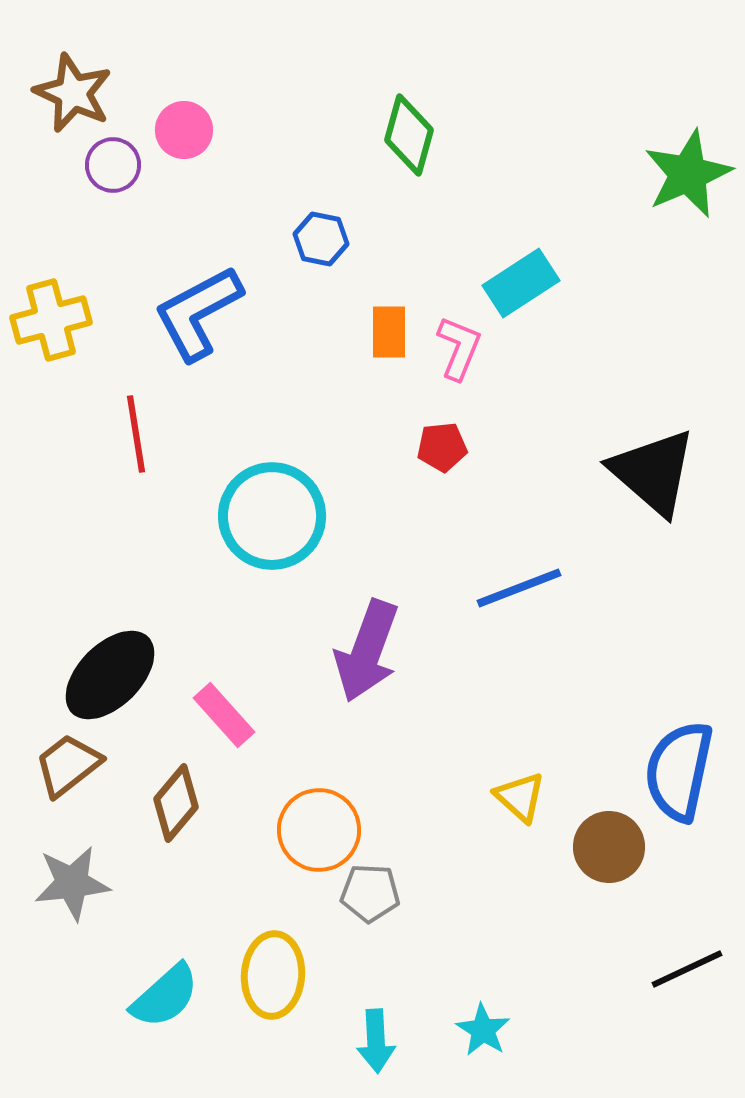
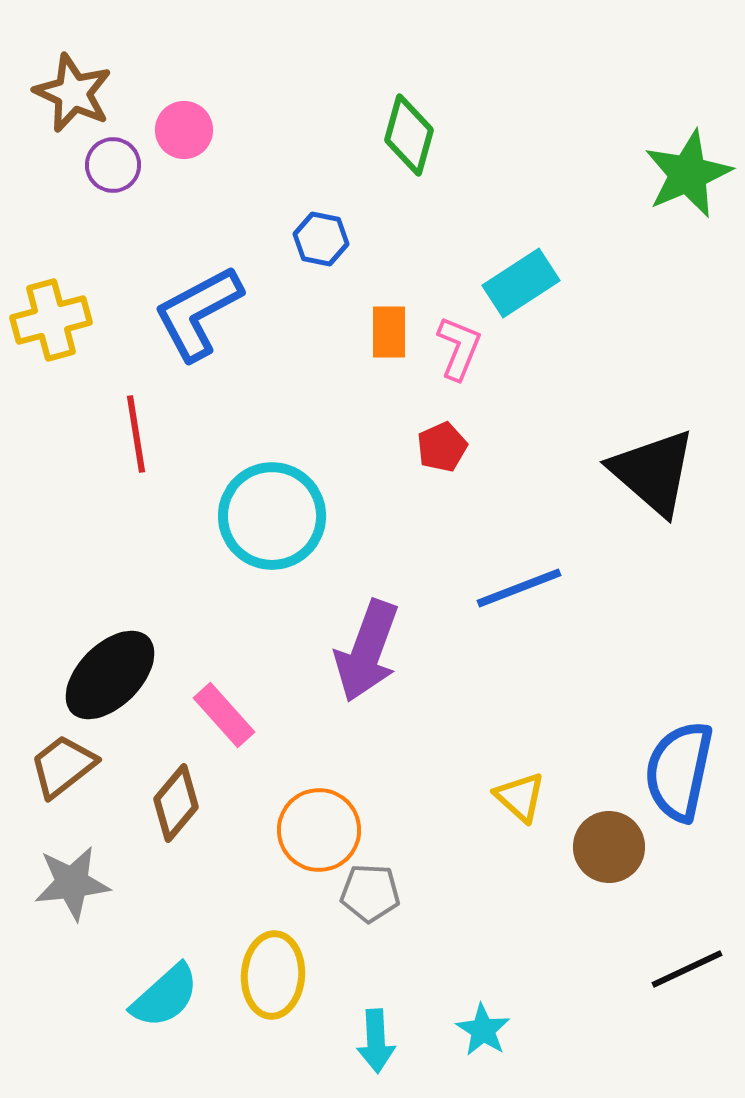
red pentagon: rotated 18 degrees counterclockwise
brown trapezoid: moved 5 px left, 1 px down
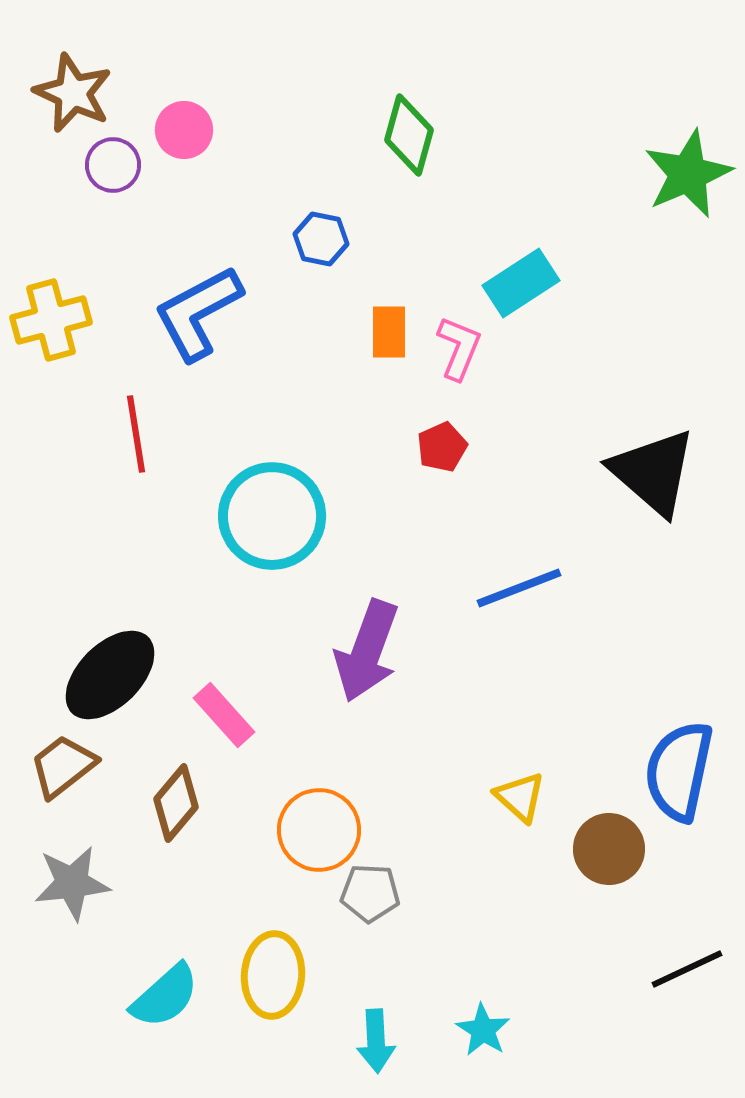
brown circle: moved 2 px down
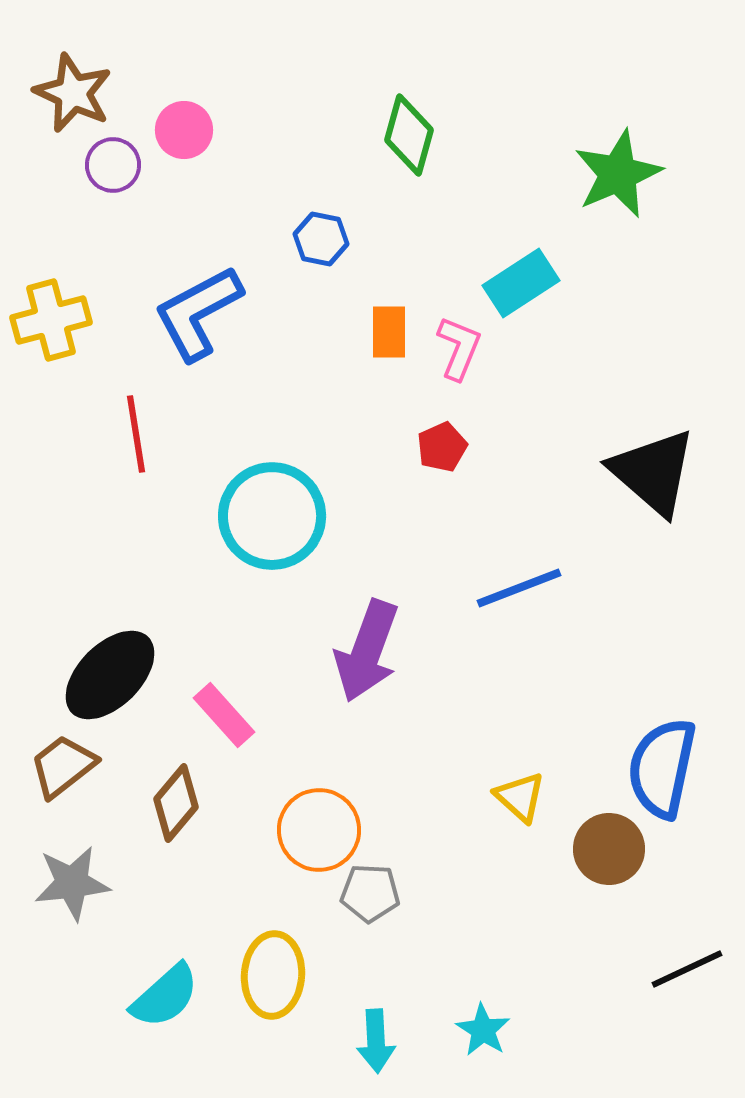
green star: moved 70 px left
blue semicircle: moved 17 px left, 3 px up
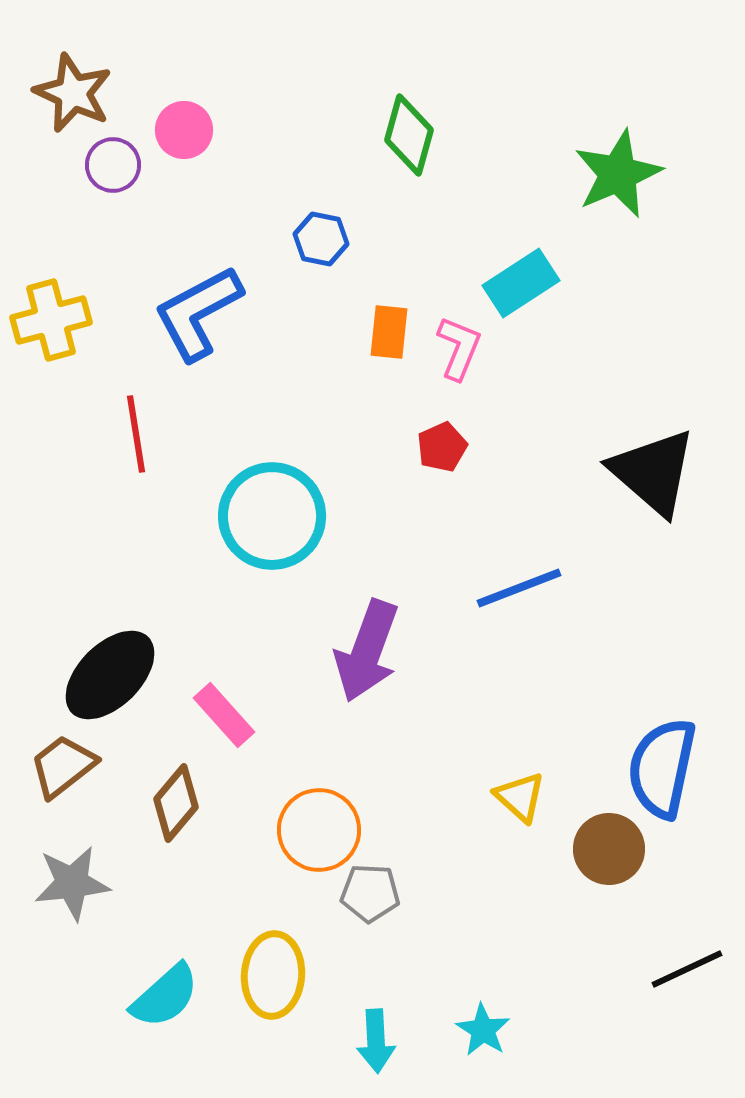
orange rectangle: rotated 6 degrees clockwise
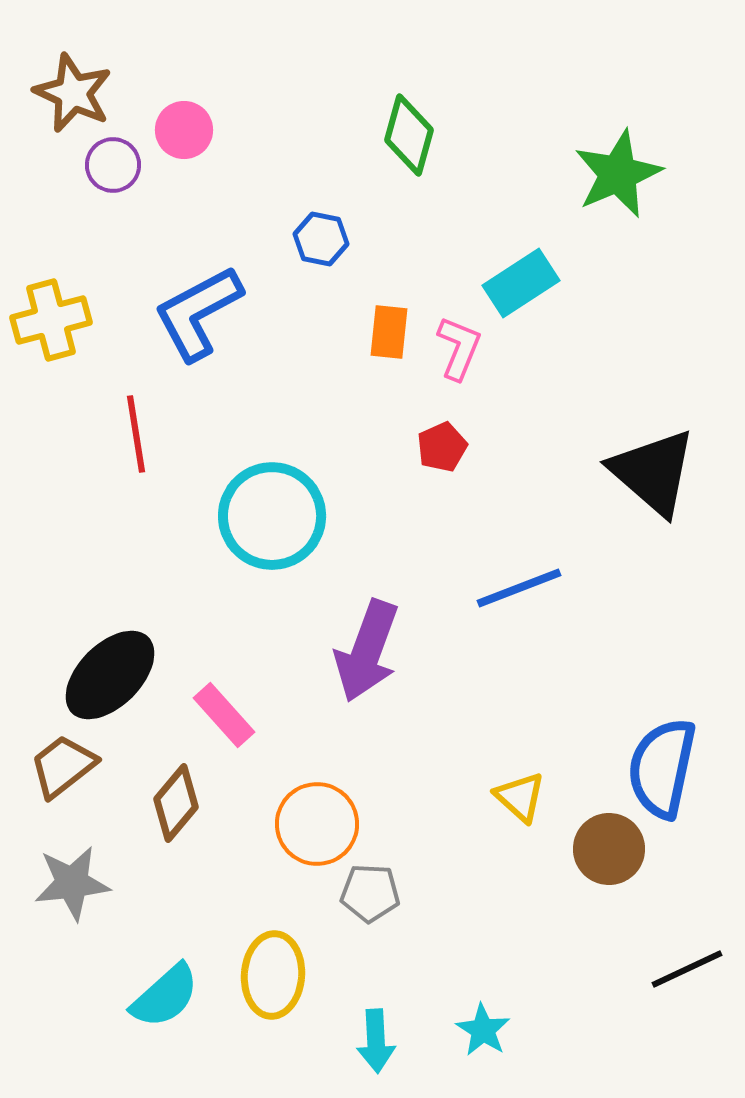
orange circle: moved 2 px left, 6 px up
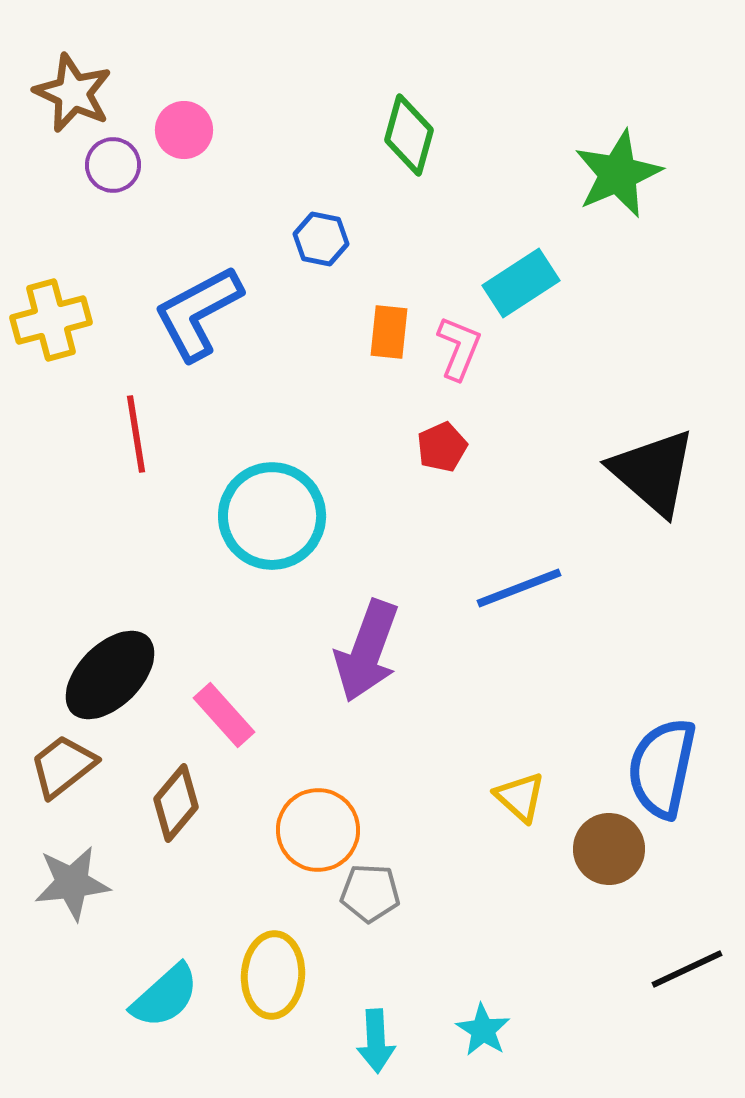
orange circle: moved 1 px right, 6 px down
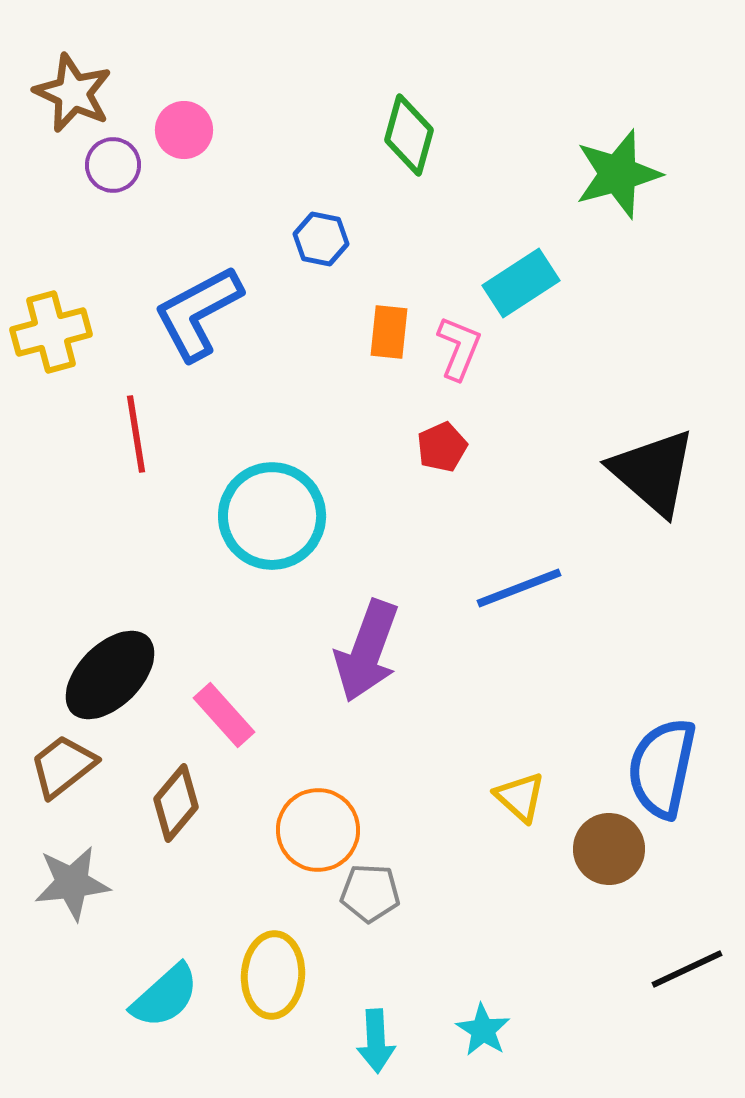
green star: rotated 8 degrees clockwise
yellow cross: moved 12 px down
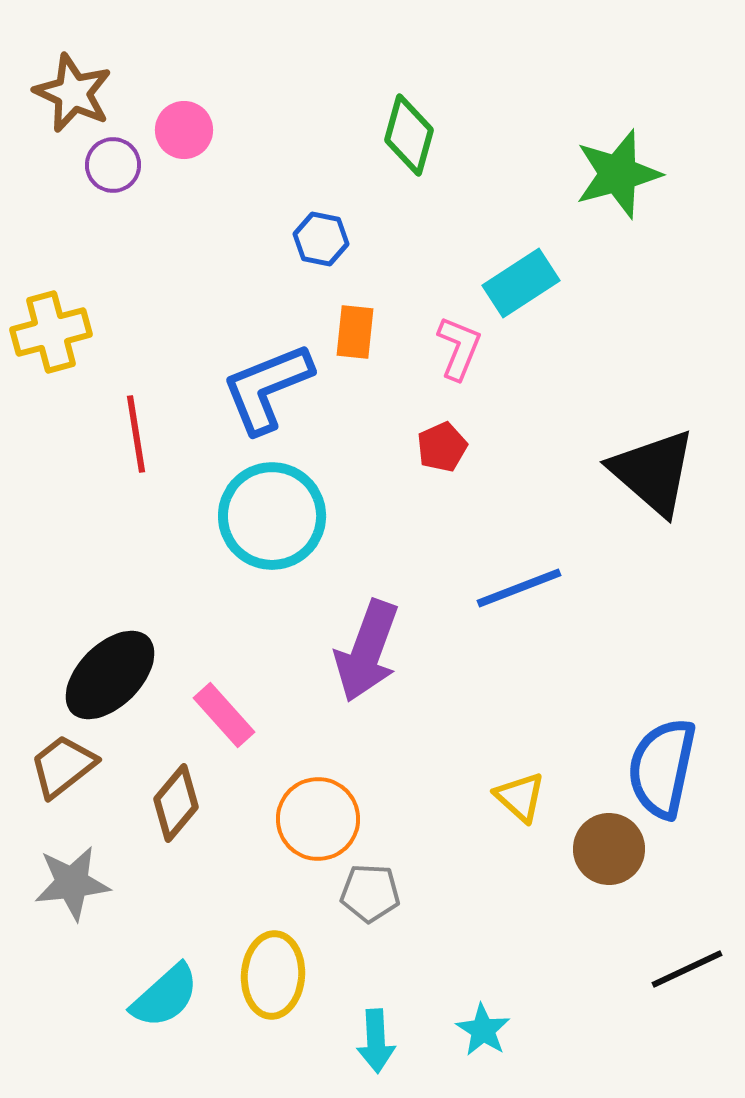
blue L-shape: moved 69 px right, 75 px down; rotated 6 degrees clockwise
orange rectangle: moved 34 px left
orange circle: moved 11 px up
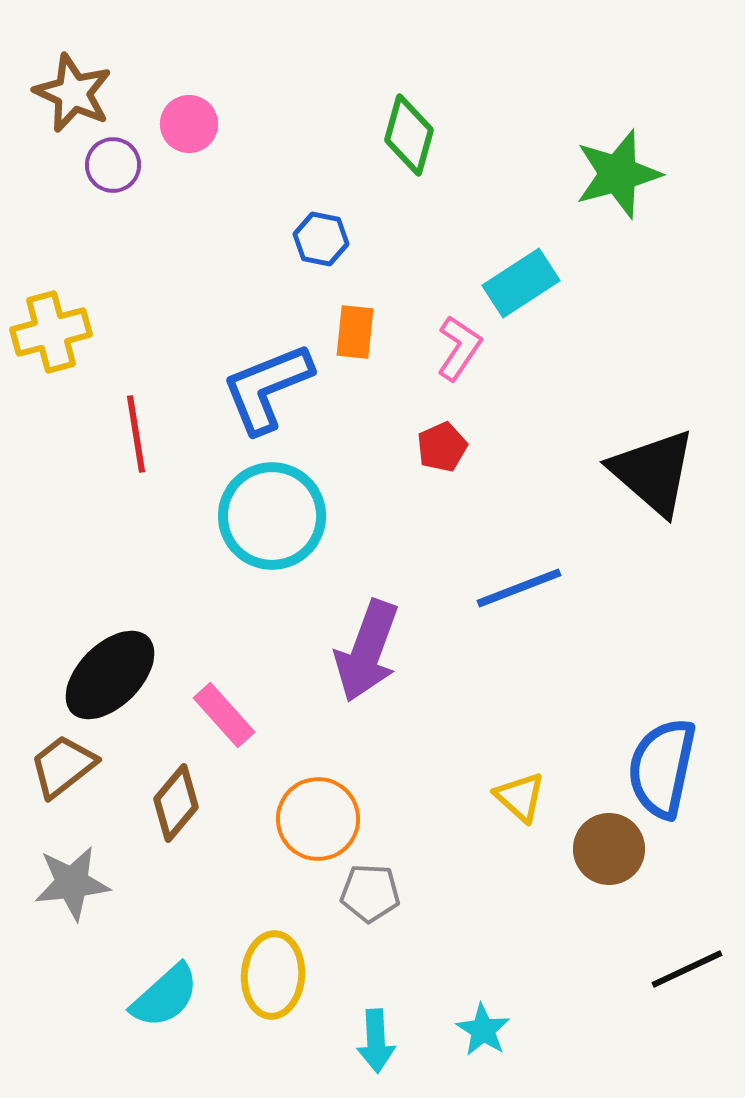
pink circle: moved 5 px right, 6 px up
pink L-shape: rotated 12 degrees clockwise
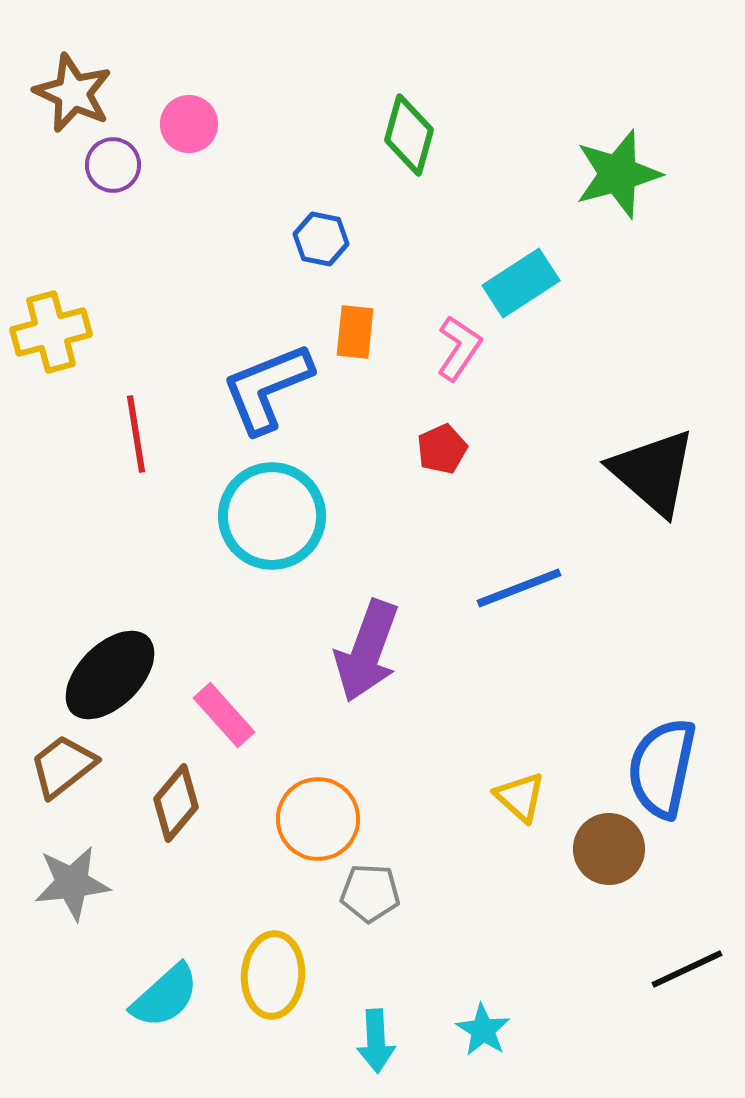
red pentagon: moved 2 px down
